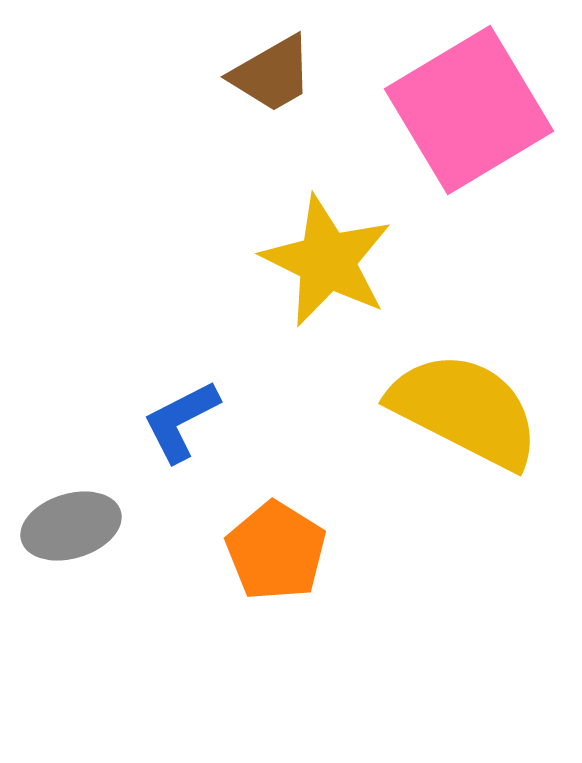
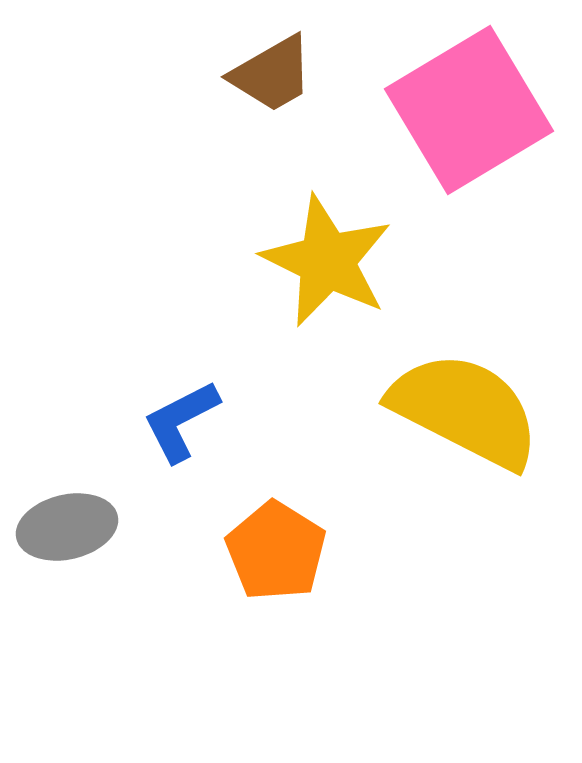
gray ellipse: moved 4 px left, 1 px down; rotated 4 degrees clockwise
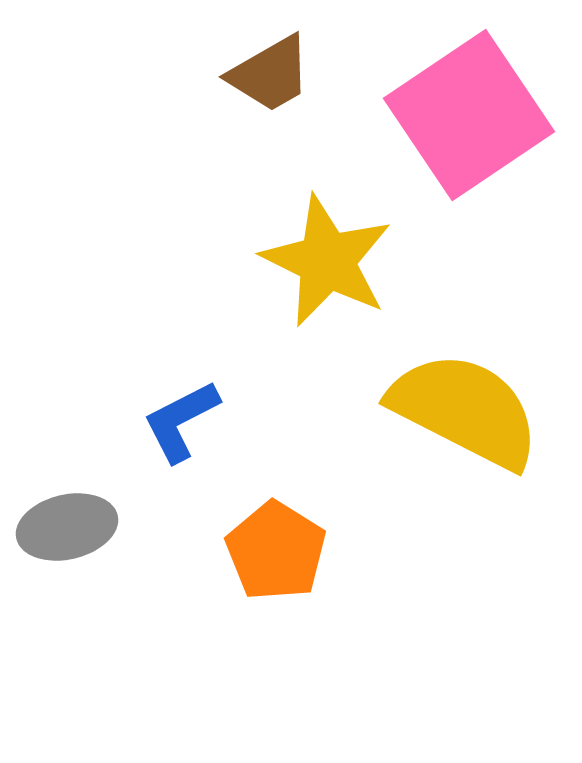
brown trapezoid: moved 2 px left
pink square: moved 5 px down; rotated 3 degrees counterclockwise
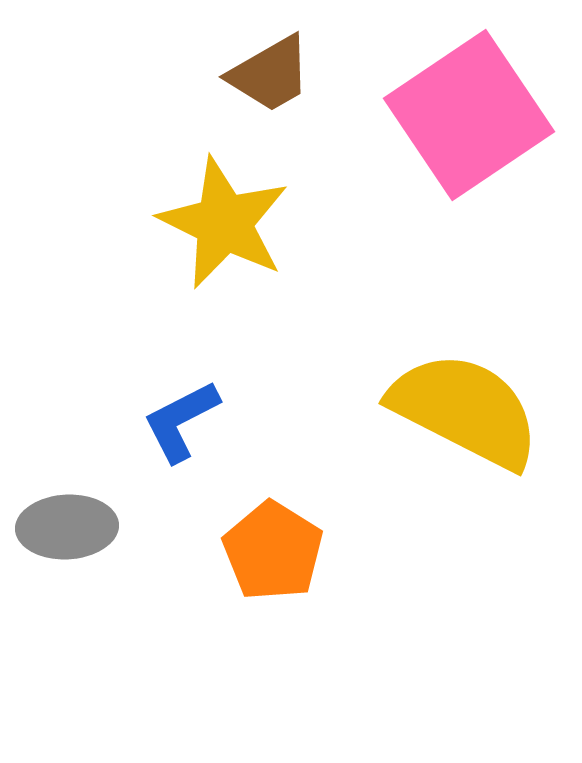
yellow star: moved 103 px left, 38 px up
gray ellipse: rotated 10 degrees clockwise
orange pentagon: moved 3 px left
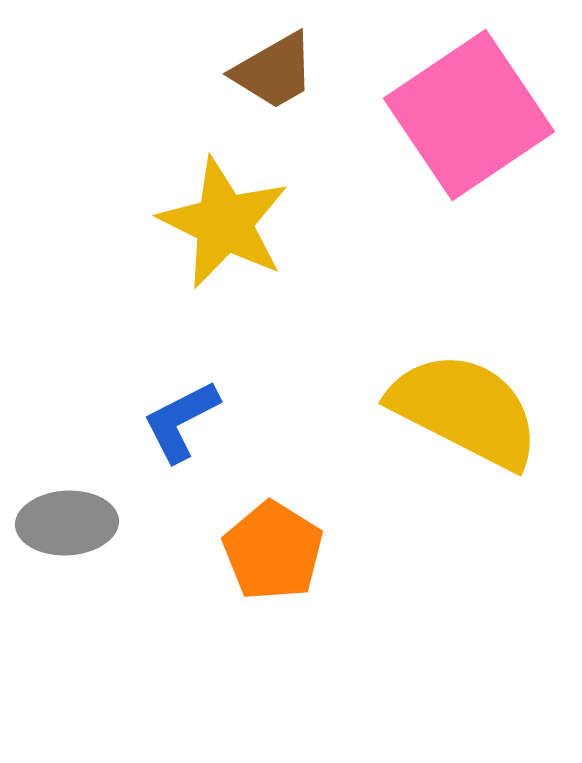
brown trapezoid: moved 4 px right, 3 px up
gray ellipse: moved 4 px up
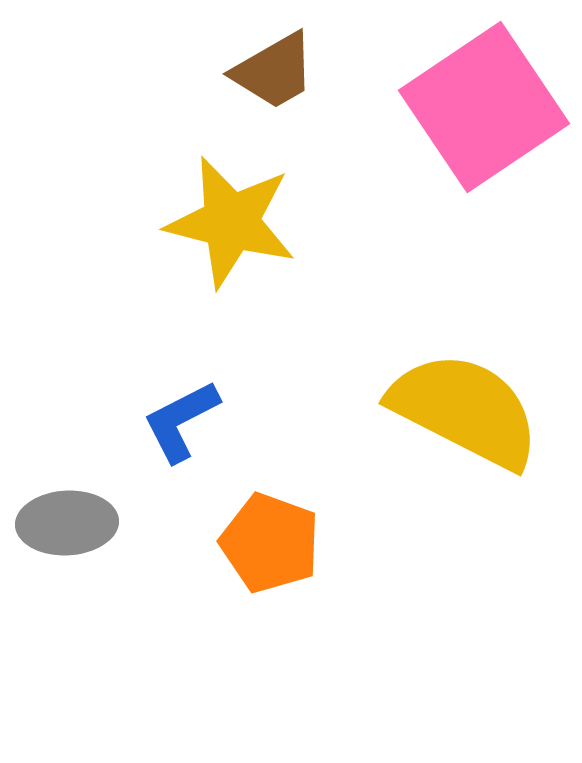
pink square: moved 15 px right, 8 px up
yellow star: moved 7 px right, 1 px up; rotated 12 degrees counterclockwise
orange pentagon: moved 3 px left, 8 px up; rotated 12 degrees counterclockwise
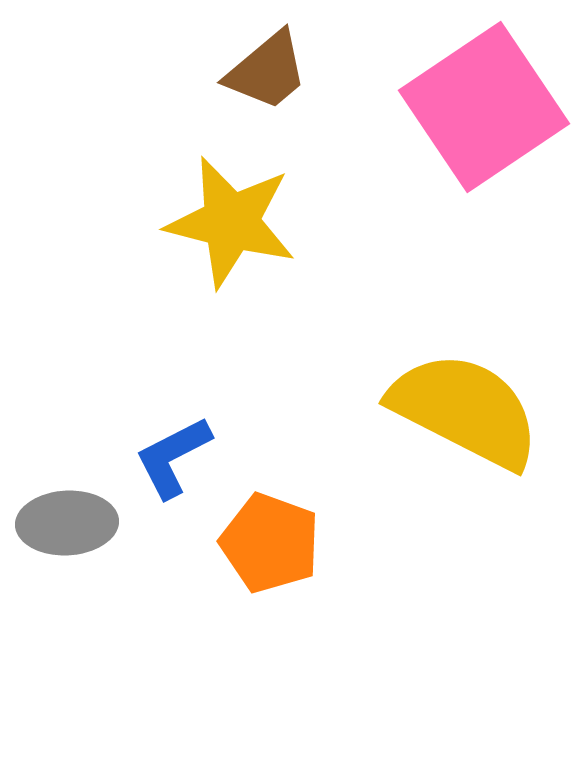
brown trapezoid: moved 7 px left; rotated 10 degrees counterclockwise
blue L-shape: moved 8 px left, 36 px down
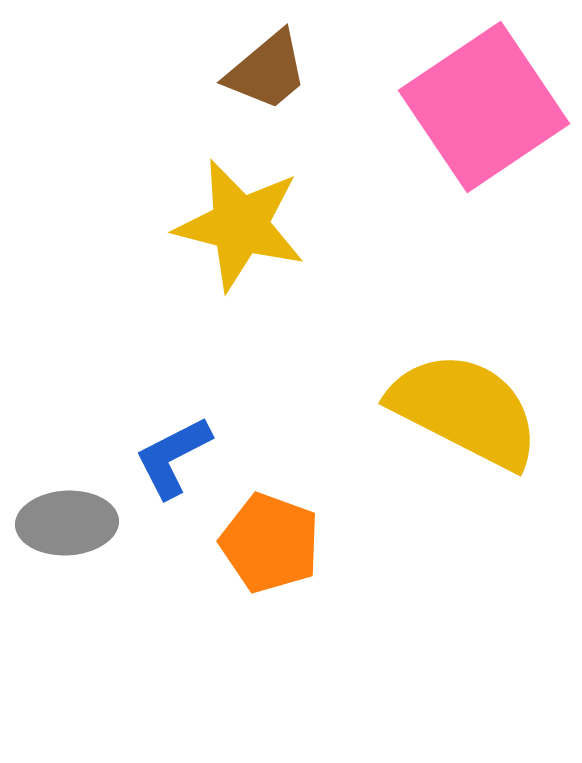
yellow star: moved 9 px right, 3 px down
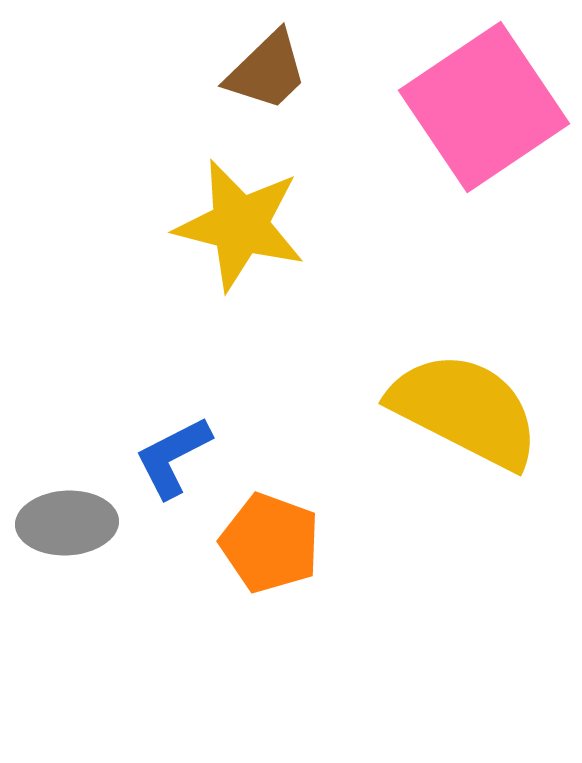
brown trapezoid: rotated 4 degrees counterclockwise
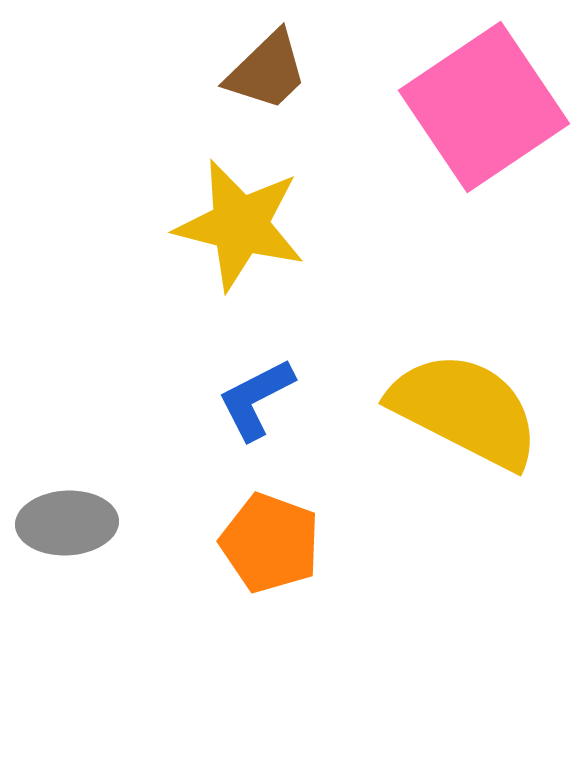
blue L-shape: moved 83 px right, 58 px up
